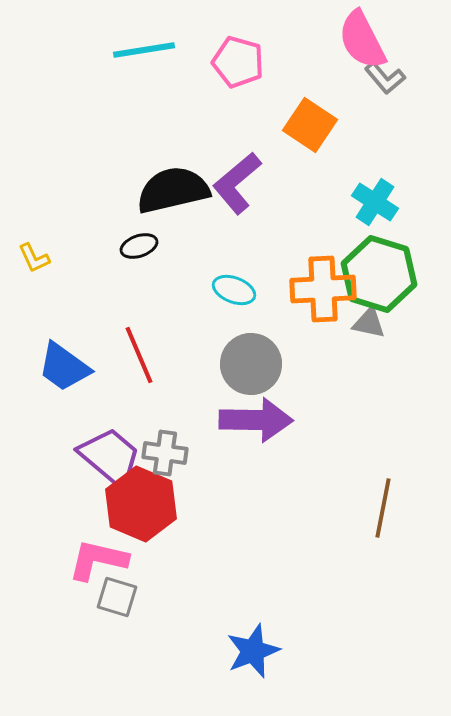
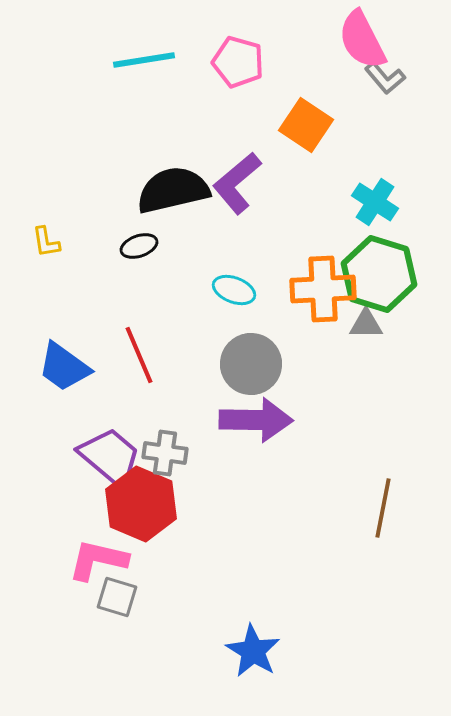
cyan line: moved 10 px down
orange square: moved 4 px left
yellow L-shape: moved 12 px right, 16 px up; rotated 16 degrees clockwise
gray triangle: moved 3 px left, 1 px down; rotated 12 degrees counterclockwise
blue star: rotated 20 degrees counterclockwise
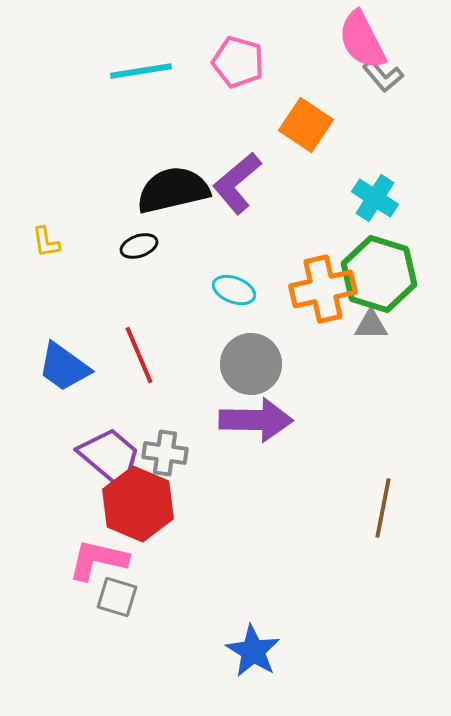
cyan line: moved 3 px left, 11 px down
gray L-shape: moved 2 px left, 2 px up
cyan cross: moved 4 px up
orange cross: rotated 10 degrees counterclockwise
gray triangle: moved 5 px right, 1 px down
red hexagon: moved 3 px left
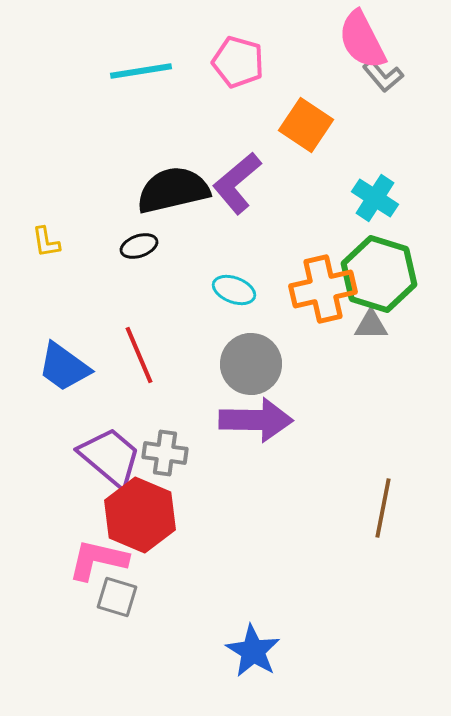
red hexagon: moved 2 px right, 11 px down
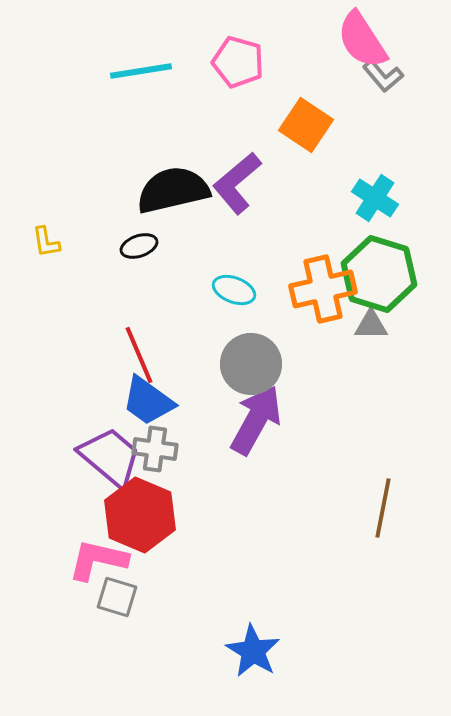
pink semicircle: rotated 6 degrees counterclockwise
blue trapezoid: moved 84 px right, 34 px down
purple arrow: rotated 62 degrees counterclockwise
gray cross: moved 10 px left, 4 px up
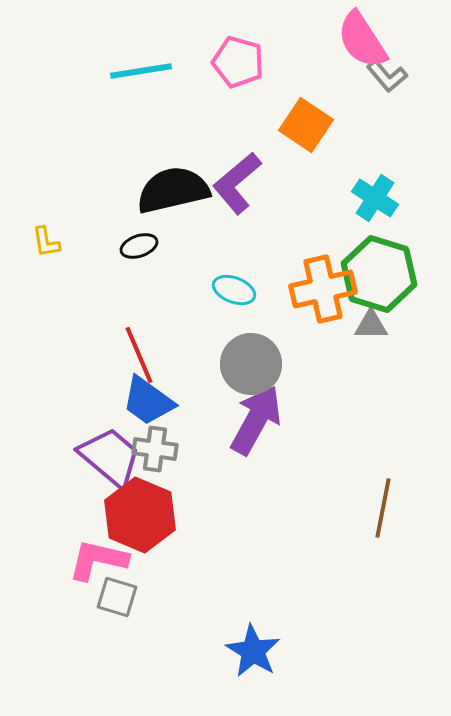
gray L-shape: moved 4 px right
